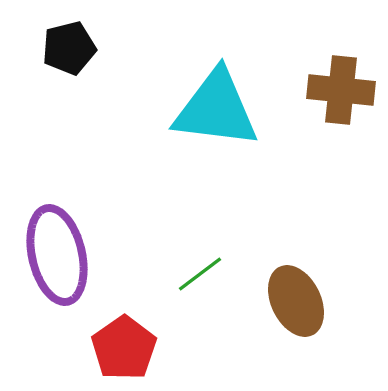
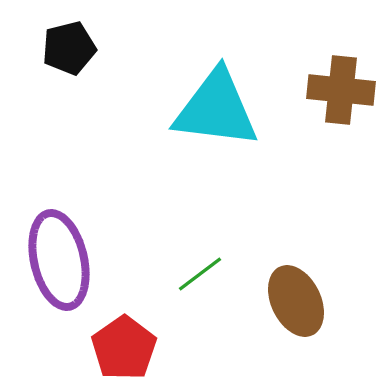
purple ellipse: moved 2 px right, 5 px down
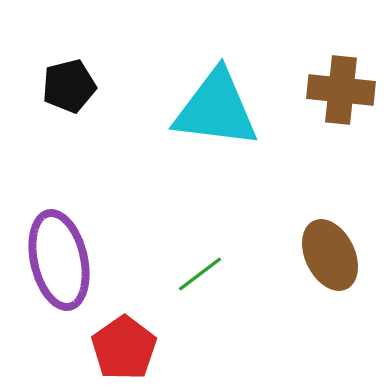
black pentagon: moved 38 px down
brown ellipse: moved 34 px right, 46 px up
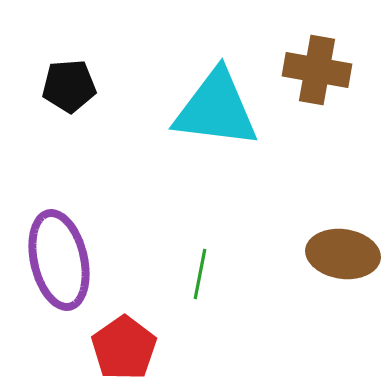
black pentagon: rotated 10 degrees clockwise
brown cross: moved 24 px left, 20 px up; rotated 4 degrees clockwise
brown ellipse: moved 13 px right, 1 px up; rotated 56 degrees counterclockwise
green line: rotated 42 degrees counterclockwise
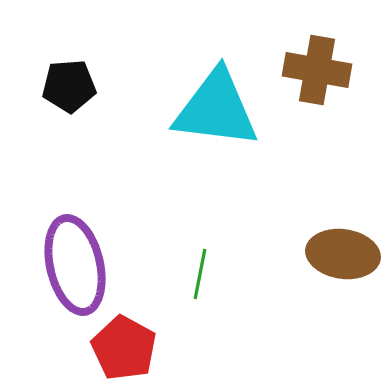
purple ellipse: moved 16 px right, 5 px down
red pentagon: rotated 8 degrees counterclockwise
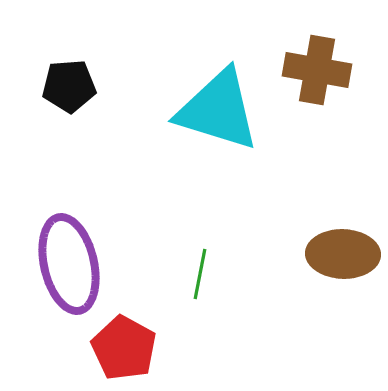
cyan triangle: moved 2 px right, 1 px down; rotated 10 degrees clockwise
brown ellipse: rotated 6 degrees counterclockwise
purple ellipse: moved 6 px left, 1 px up
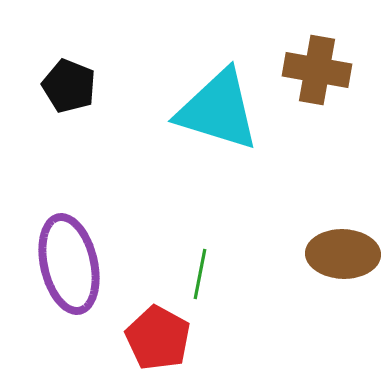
black pentagon: rotated 26 degrees clockwise
red pentagon: moved 34 px right, 10 px up
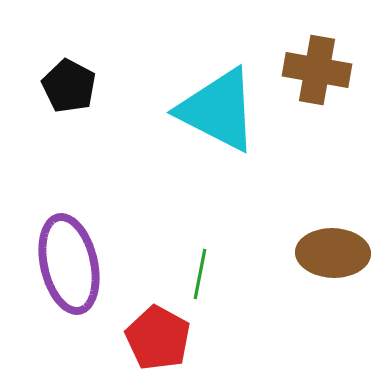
black pentagon: rotated 6 degrees clockwise
cyan triangle: rotated 10 degrees clockwise
brown ellipse: moved 10 px left, 1 px up
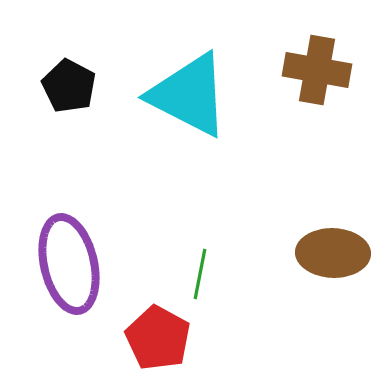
cyan triangle: moved 29 px left, 15 px up
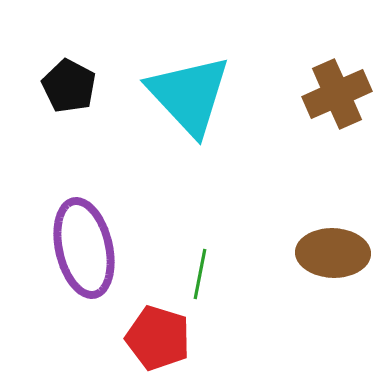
brown cross: moved 20 px right, 24 px down; rotated 34 degrees counterclockwise
cyan triangle: rotated 20 degrees clockwise
purple ellipse: moved 15 px right, 16 px up
red pentagon: rotated 12 degrees counterclockwise
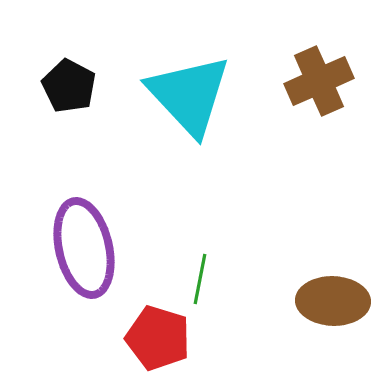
brown cross: moved 18 px left, 13 px up
brown ellipse: moved 48 px down
green line: moved 5 px down
